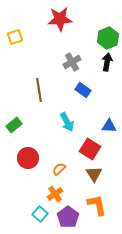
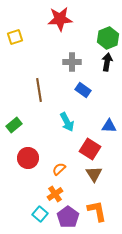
gray cross: rotated 30 degrees clockwise
orange L-shape: moved 6 px down
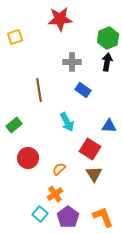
orange L-shape: moved 6 px right, 6 px down; rotated 10 degrees counterclockwise
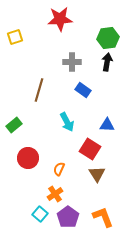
green hexagon: rotated 15 degrees clockwise
brown line: rotated 25 degrees clockwise
blue triangle: moved 2 px left, 1 px up
orange semicircle: rotated 24 degrees counterclockwise
brown triangle: moved 3 px right
